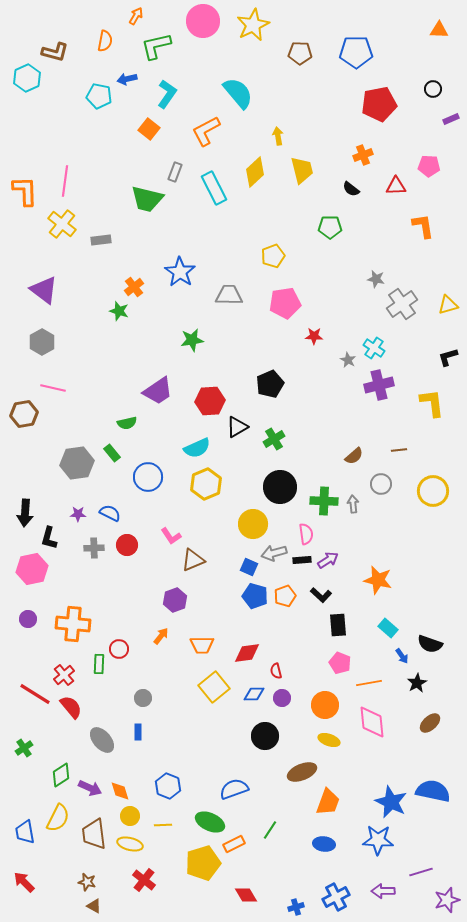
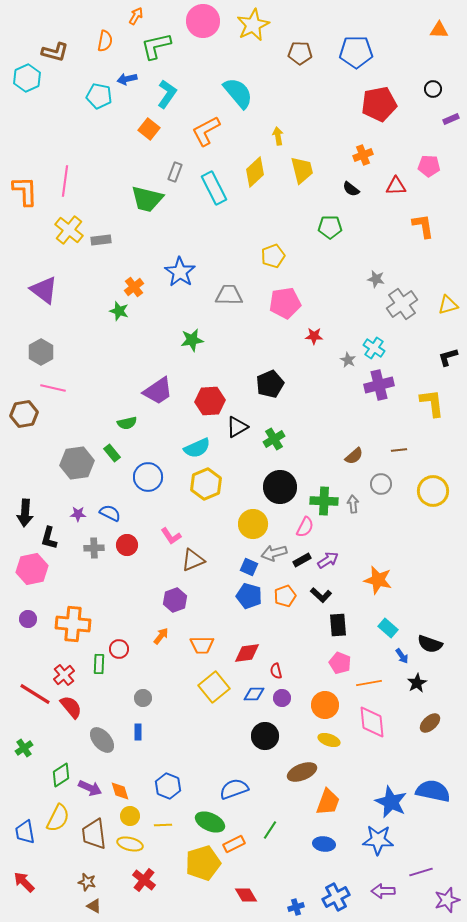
yellow cross at (62, 224): moved 7 px right, 6 px down
gray hexagon at (42, 342): moved 1 px left, 10 px down
pink semicircle at (306, 534): moved 1 px left, 7 px up; rotated 35 degrees clockwise
black rectangle at (302, 560): rotated 24 degrees counterclockwise
blue pentagon at (255, 596): moved 6 px left
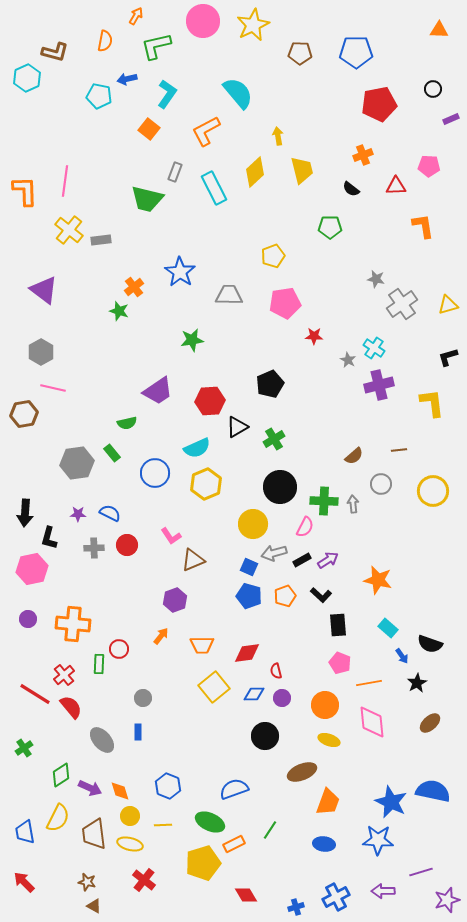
blue circle at (148, 477): moved 7 px right, 4 px up
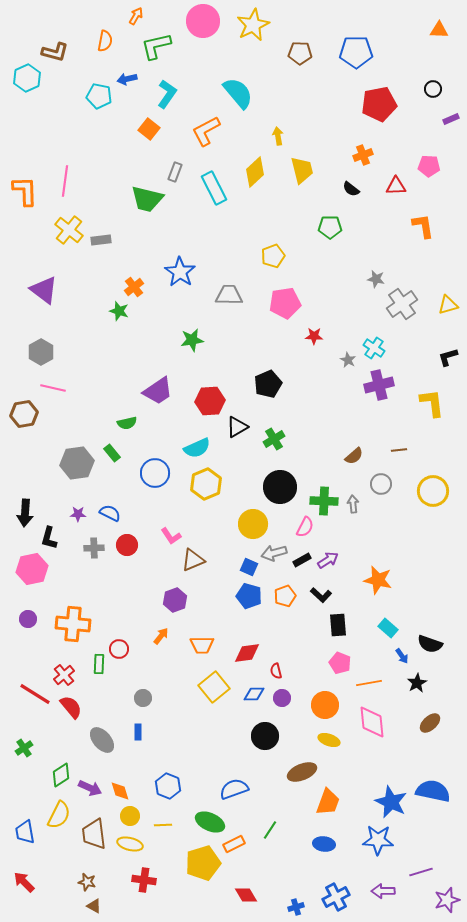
black pentagon at (270, 384): moved 2 px left
yellow semicircle at (58, 818): moved 1 px right, 3 px up
red cross at (144, 880): rotated 30 degrees counterclockwise
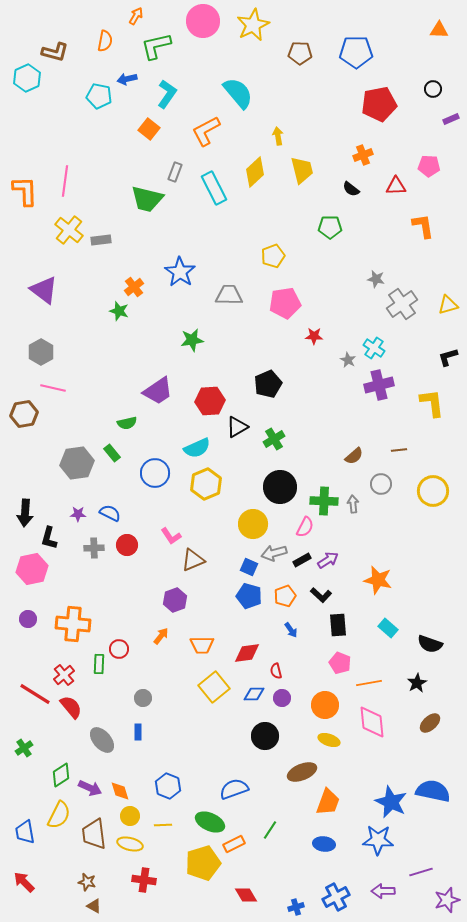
blue arrow at (402, 656): moved 111 px left, 26 px up
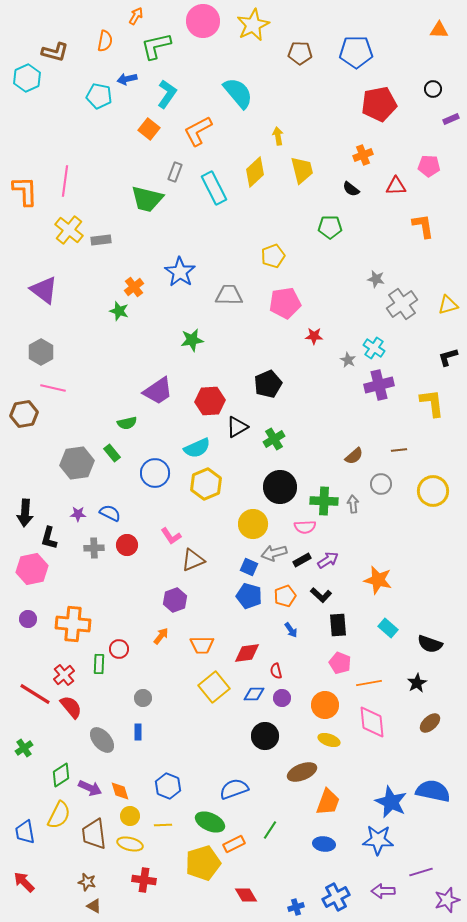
orange L-shape at (206, 131): moved 8 px left
pink semicircle at (305, 527): rotated 60 degrees clockwise
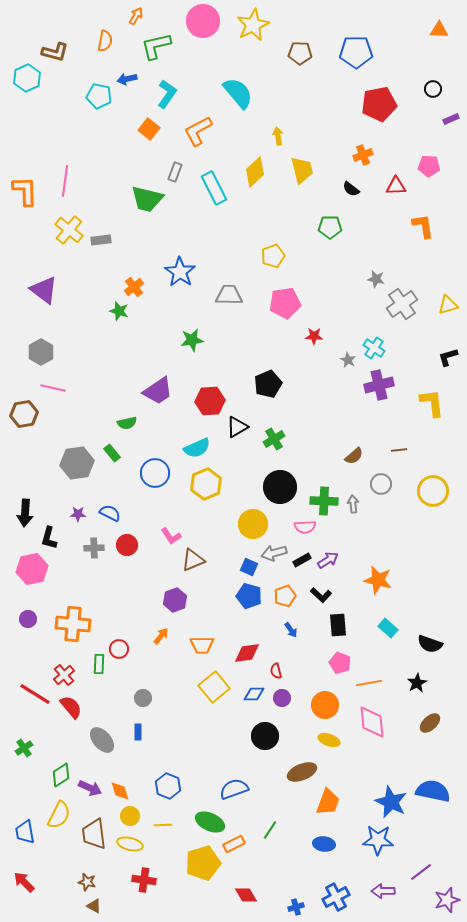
purple line at (421, 872): rotated 20 degrees counterclockwise
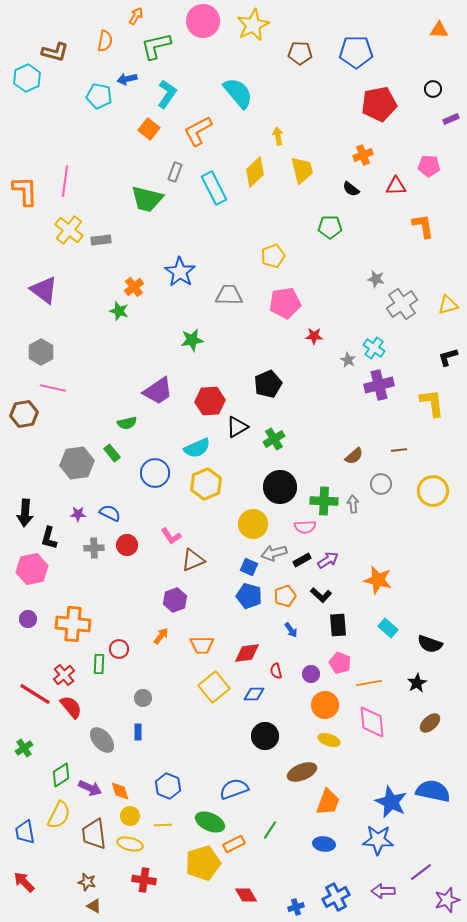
purple circle at (282, 698): moved 29 px right, 24 px up
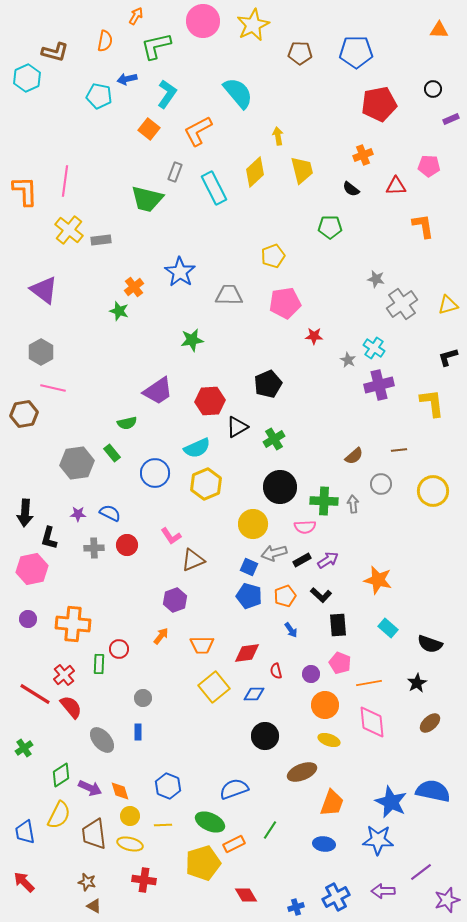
orange trapezoid at (328, 802): moved 4 px right, 1 px down
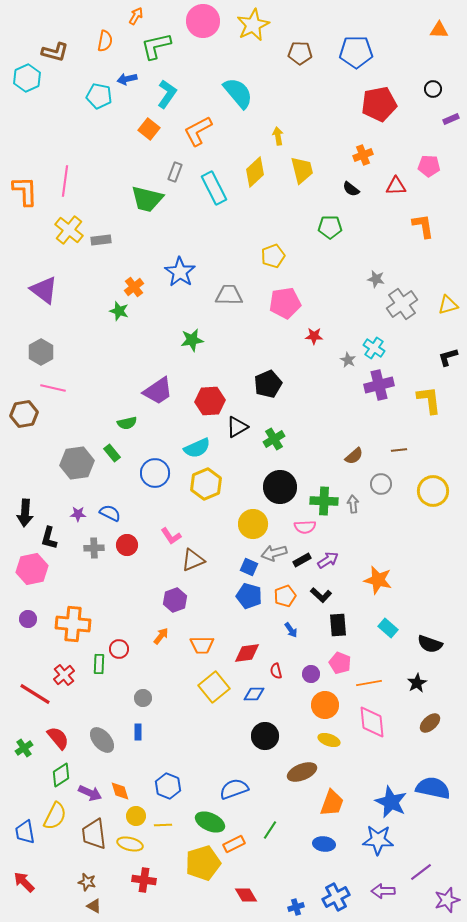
yellow L-shape at (432, 403): moved 3 px left, 3 px up
red semicircle at (71, 707): moved 13 px left, 31 px down
purple arrow at (90, 788): moved 5 px down
blue semicircle at (433, 791): moved 3 px up
yellow semicircle at (59, 815): moved 4 px left, 1 px down
yellow circle at (130, 816): moved 6 px right
